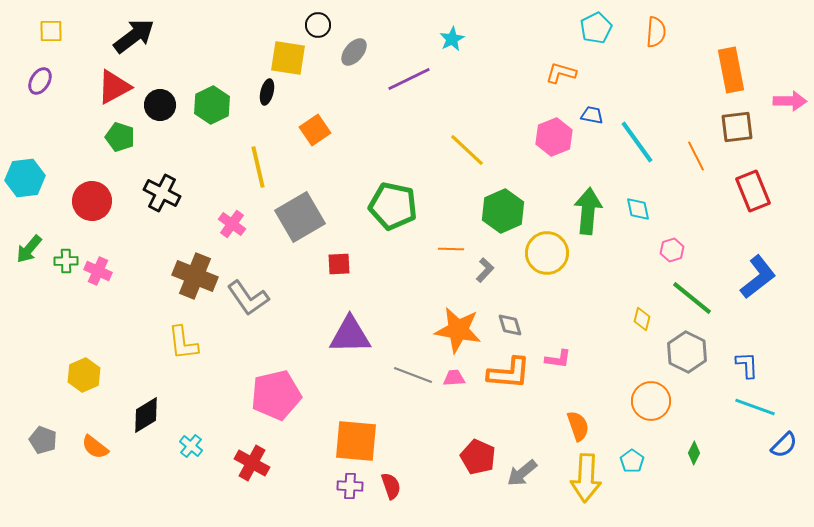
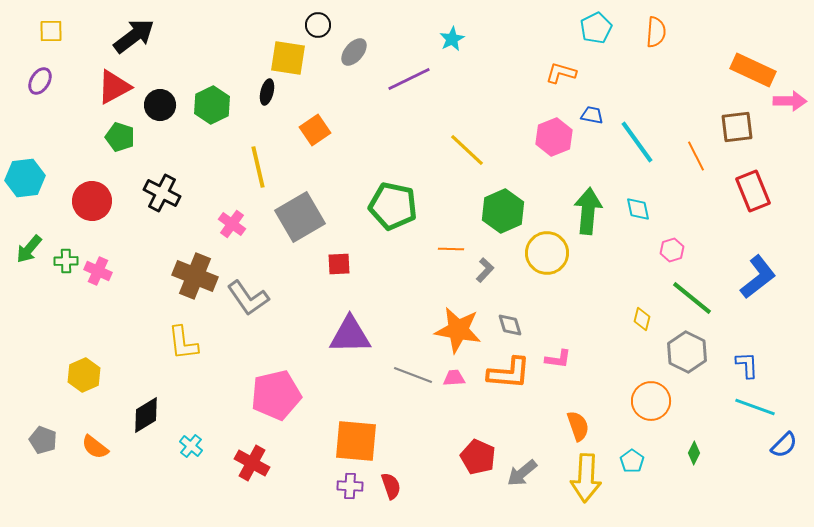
orange rectangle at (731, 70): moved 22 px right; rotated 54 degrees counterclockwise
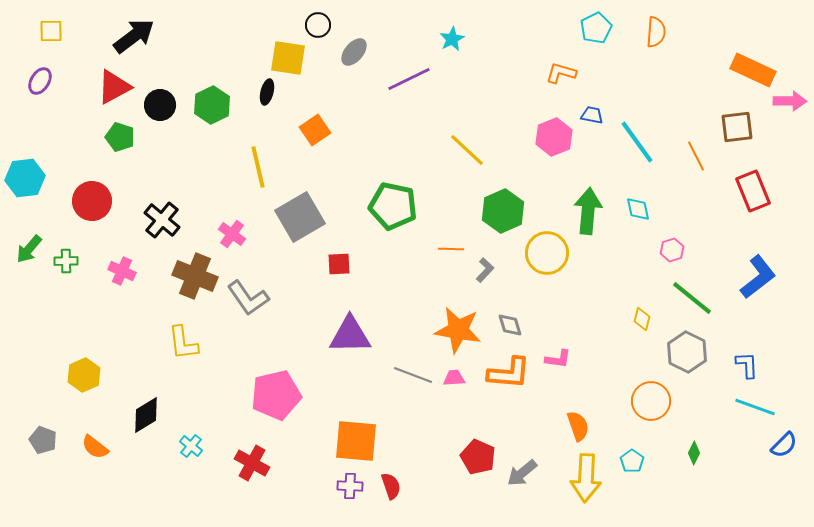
black cross at (162, 193): moved 27 px down; rotated 12 degrees clockwise
pink cross at (232, 224): moved 10 px down
pink cross at (98, 271): moved 24 px right
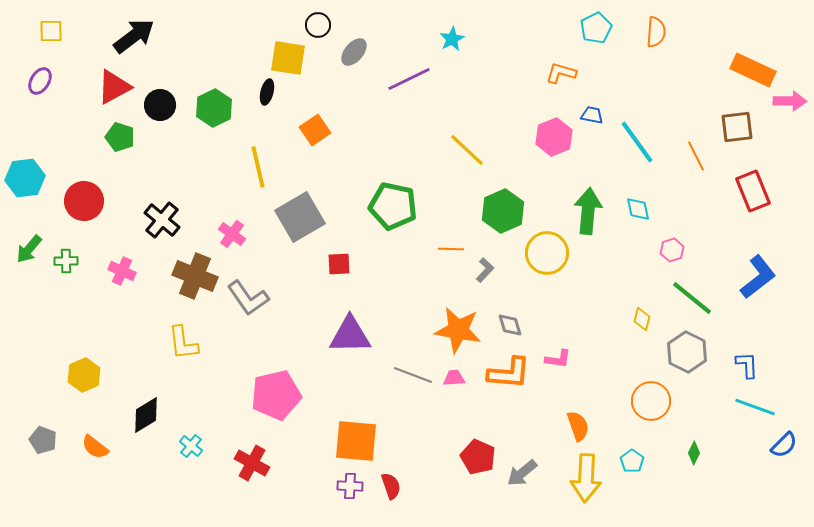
green hexagon at (212, 105): moved 2 px right, 3 px down
red circle at (92, 201): moved 8 px left
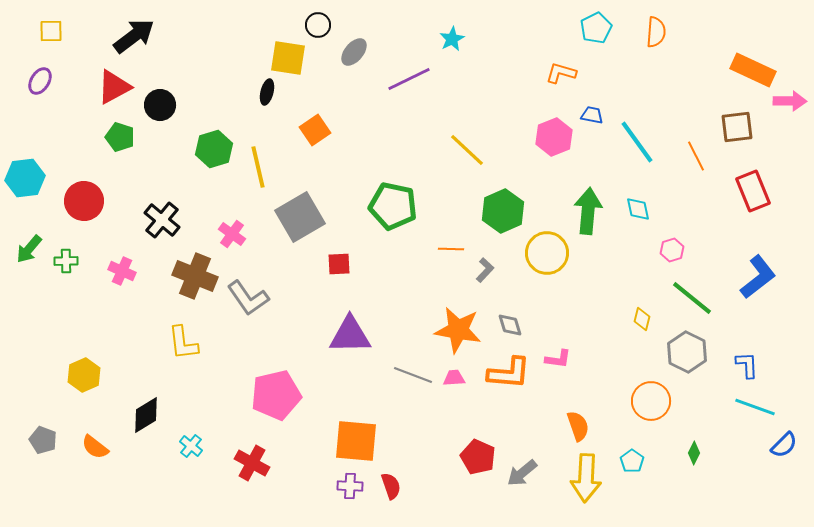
green hexagon at (214, 108): moved 41 px down; rotated 9 degrees clockwise
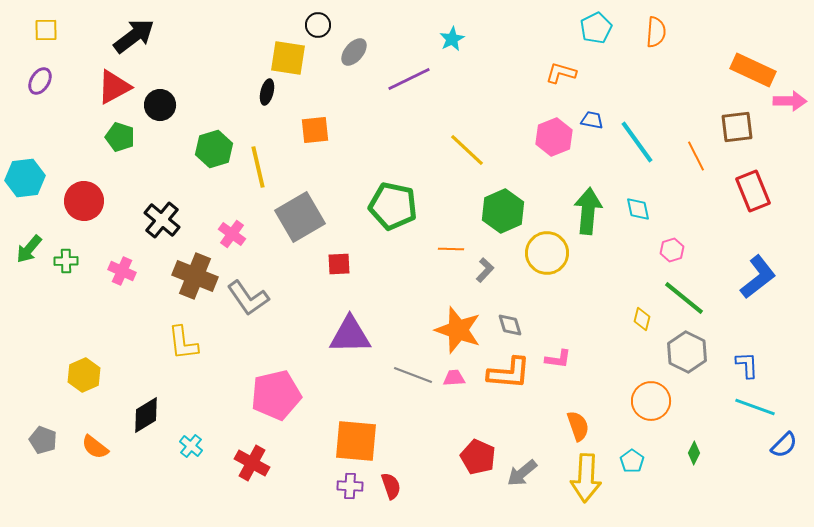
yellow square at (51, 31): moved 5 px left, 1 px up
blue trapezoid at (592, 115): moved 5 px down
orange square at (315, 130): rotated 28 degrees clockwise
green line at (692, 298): moved 8 px left
orange star at (458, 330): rotated 9 degrees clockwise
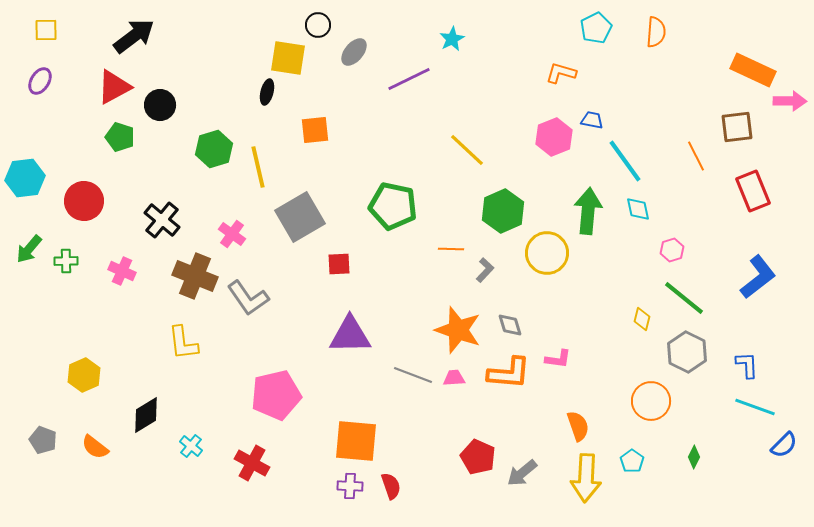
cyan line at (637, 142): moved 12 px left, 19 px down
green diamond at (694, 453): moved 4 px down
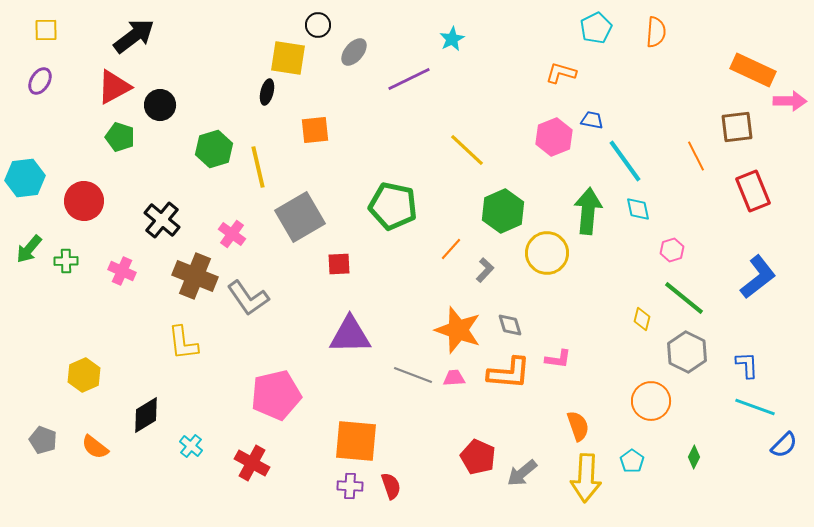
orange line at (451, 249): rotated 50 degrees counterclockwise
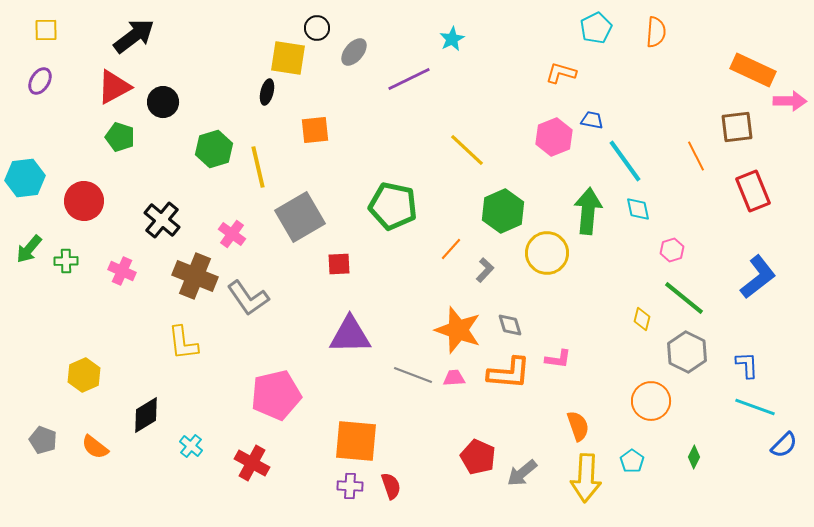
black circle at (318, 25): moved 1 px left, 3 px down
black circle at (160, 105): moved 3 px right, 3 px up
